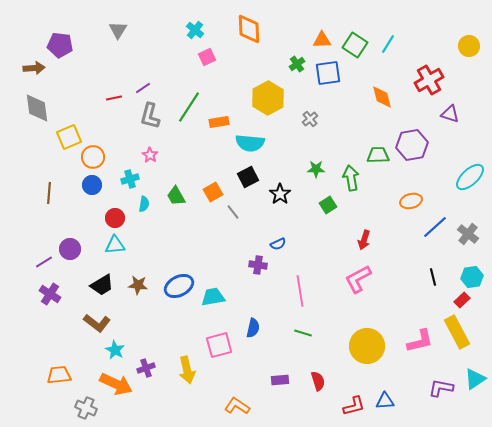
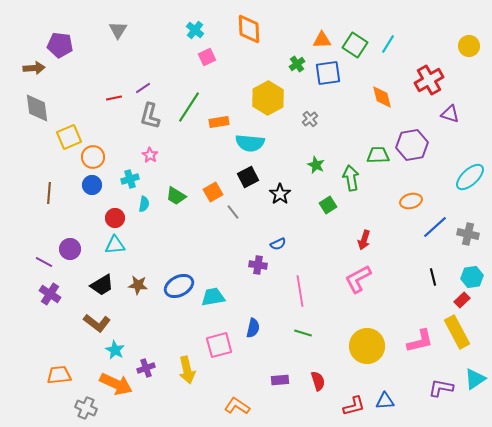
green star at (316, 169): moved 4 px up; rotated 24 degrees clockwise
green trapezoid at (176, 196): rotated 30 degrees counterclockwise
gray cross at (468, 234): rotated 25 degrees counterclockwise
purple line at (44, 262): rotated 60 degrees clockwise
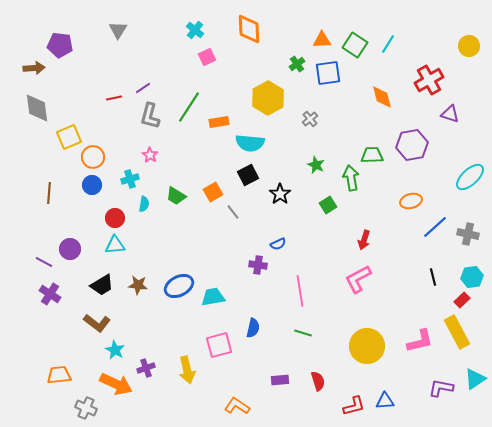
green trapezoid at (378, 155): moved 6 px left
black square at (248, 177): moved 2 px up
